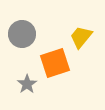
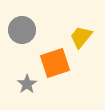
gray circle: moved 4 px up
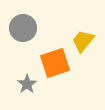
gray circle: moved 1 px right, 2 px up
yellow trapezoid: moved 2 px right, 4 px down
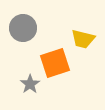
yellow trapezoid: moved 2 px up; rotated 115 degrees counterclockwise
gray star: moved 3 px right
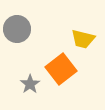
gray circle: moved 6 px left, 1 px down
orange square: moved 6 px right, 6 px down; rotated 20 degrees counterclockwise
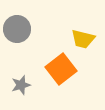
gray star: moved 9 px left, 1 px down; rotated 18 degrees clockwise
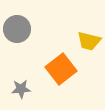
yellow trapezoid: moved 6 px right, 2 px down
gray star: moved 4 px down; rotated 12 degrees clockwise
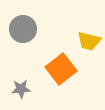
gray circle: moved 6 px right
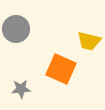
gray circle: moved 7 px left
orange square: rotated 28 degrees counterclockwise
